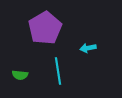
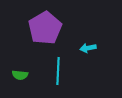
cyan line: rotated 12 degrees clockwise
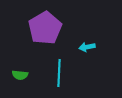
cyan arrow: moved 1 px left, 1 px up
cyan line: moved 1 px right, 2 px down
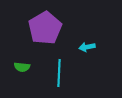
green semicircle: moved 2 px right, 8 px up
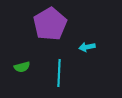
purple pentagon: moved 5 px right, 4 px up
green semicircle: rotated 21 degrees counterclockwise
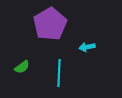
green semicircle: rotated 21 degrees counterclockwise
